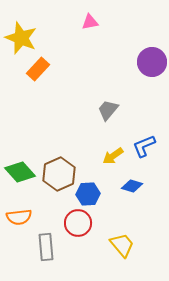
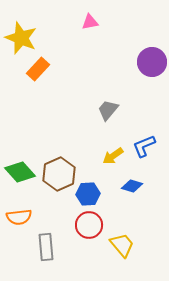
red circle: moved 11 px right, 2 px down
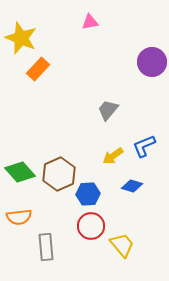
red circle: moved 2 px right, 1 px down
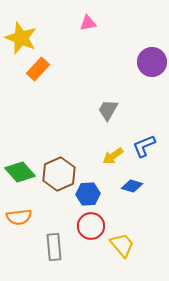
pink triangle: moved 2 px left, 1 px down
gray trapezoid: rotated 10 degrees counterclockwise
gray rectangle: moved 8 px right
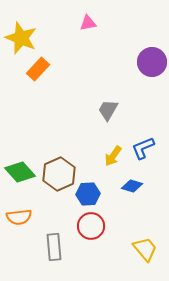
blue L-shape: moved 1 px left, 2 px down
yellow arrow: rotated 20 degrees counterclockwise
yellow trapezoid: moved 23 px right, 4 px down
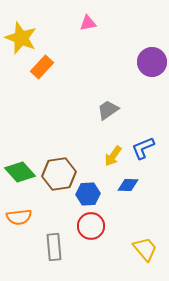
orange rectangle: moved 4 px right, 2 px up
gray trapezoid: rotated 25 degrees clockwise
brown hexagon: rotated 16 degrees clockwise
blue diamond: moved 4 px left, 1 px up; rotated 15 degrees counterclockwise
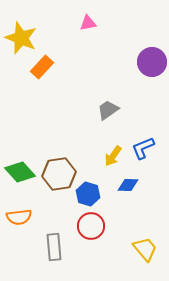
blue hexagon: rotated 20 degrees clockwise
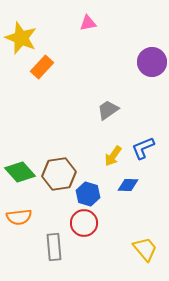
red circle: moved 7 px left, 3 px up
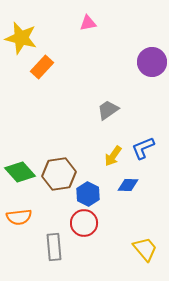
yellow star: rotated 8 degrees counterclockwise
blue hexagon: rotated 10 degrees clockwise
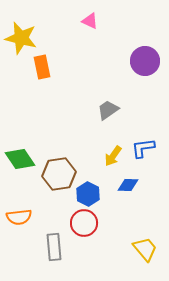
pink triangle: moved 2 px right, 2 px up; rotated 36 degrees clockwise
purple circle: moved 7 px left, 1 px up
orange rectangle: rotated 55 degrees counterclockwise
blue L-shape: rotated 15 degrees clockwise
green diamond: moved 13 px up; rotated 8 degrees clockwise
